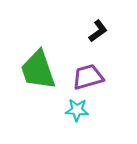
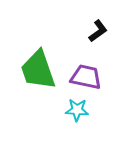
purple trapezoid: moved 2 px left; rotated 28 degrees clockwise
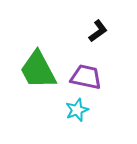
green trapezoid: rotated 9 degrees counterclockwise
cyan star: rotated 25 degrees counterclockwise
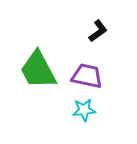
purple trapezoid: moved 1 px right, 1 px up
cyan star: moved 7 px right; rotated 15 degrees clockwise
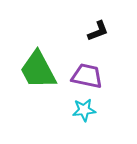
black L-shape: rotated 15 degrees clockwise
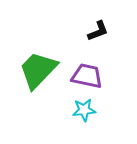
green trapezoid: rotated 72 degrees clockwise
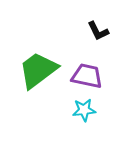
black L-shape: rotated 85 degrees clockwise
green trapezoid: rotated 9 degrees clockwise
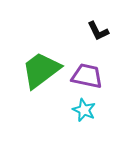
green trapezoid: moved 3 px right
cyan star: rotated 30 degrees clockwise
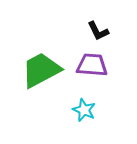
green trapezoid: rotated 9 degrees clockwise
purple trapezoid: moved 5 px right, 11 px up; rotated 8 degrees counterclockwise
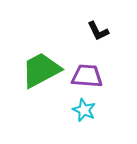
purple trapezoid: moved 5 px left, 11 px down
